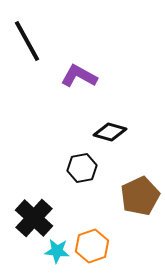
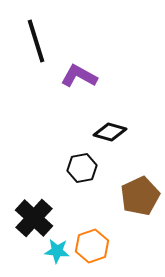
black line: moved 9 px right; rotated 12 degrees clockwise
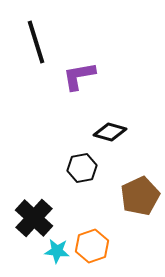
black line: moved 1 px down
purple L-shape: rotated 39 degrees counterclockwise
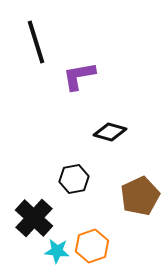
black hexagon: moved 8 px left, 11 px down
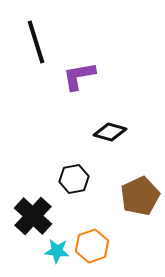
black cross: moved 1 px left, 2 px up
